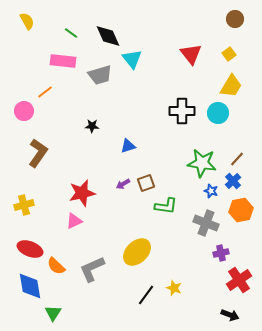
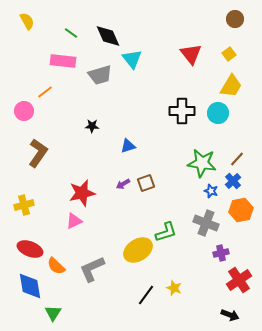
green L-shape: moved 26 px down; rotated 25 degrees counterclockwise
yellow ellipse: moved 1 px right, 2 px up; rotated 12 degrees clockwise
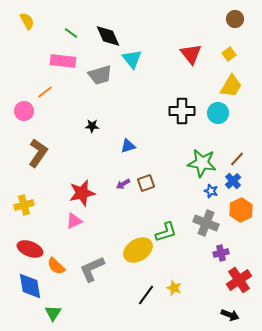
orange hexagon: rotated 15 degrees counterclockwise
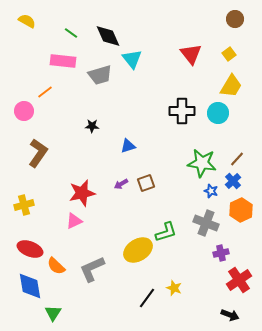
yellow semicircle: rotated 30 degrees counterclockwise
purple arrow: moved 2 px left
black line: moved 1 px right, 3 px down
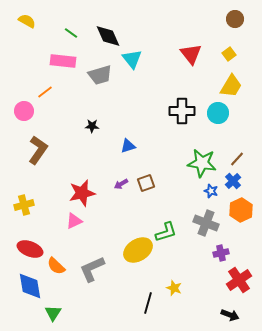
brown L-shape: moved 3 px up
black line: moved 1 px right, 5 px down; rotated 20 degrees counterclockwise
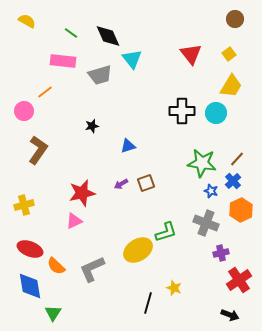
cyan circle: moved 2 px left
black star: rotated 16 degrees counterclockwise
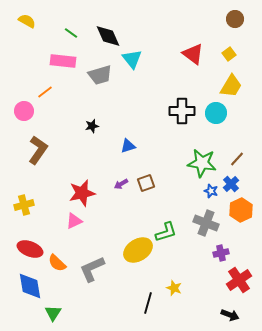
red triangle: moved 2 px right; rotated 15 degrees counterclockwise
blue cross: moved 2 px left, 3 px down
orange semicircle: moved 1 px right, 3 px up
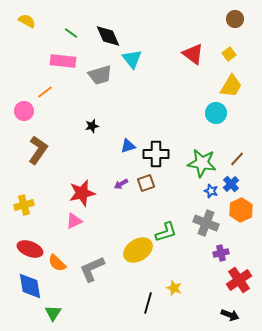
black cross: moved 26 px left, 43 px down
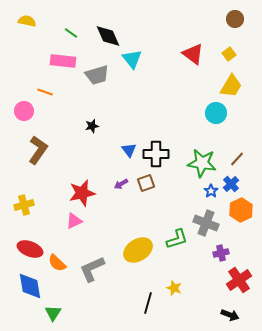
yellow semicircle: rotated 18 degrees counterclockwise
gray trapezoid: moved 3 px left
orange line: rotated 56 degrees clockwise
blue triangle: moved 1 px right, 4 px down; rotated 49 degrees counterclockwise
blue star: rotated 16 degrees clockwise
green L-shape: moved 11 px right, 7 px down
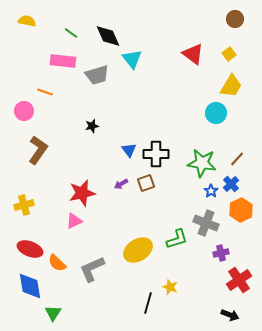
yellow star: moved 4 px left, 1 px up
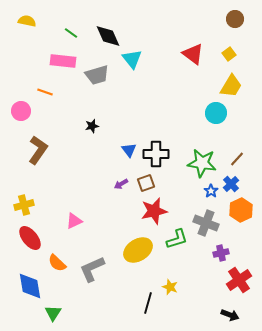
pink circle: moved 3 px left
red star: moved 72 px right, 18 px down
red ellipse: moved 11 px up; rotated 30 degrees clockwise
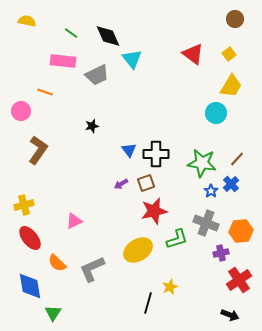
gray trapezoid: rotated 10 degrees counterclockwise
orange hexagon: moved 21 px down; rotated 20 degrees clockwise
yellow star: rotated 28 degrees clockwise
